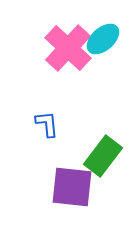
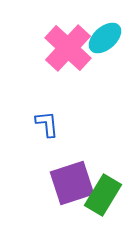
cyan ellipse: moved 2 px right, 1 px up
green rectangle: moved 39 px down; rotated 6 degrees counterclockwise
purple square: moved 4 px up; rotated 24 degrees counterclockwise
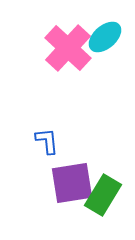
cyan ellipse: moved 1 px up
blue L-shape: moved 17 px down
purple square: rotated 9 degrees clockwise
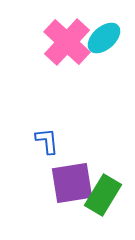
cyan ellipse: moved 1 px left, 1 px down
pink cross: moved 1 px left, 6 px up
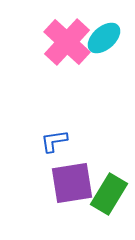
blue L-shape: moved 7 px right; rotated 92 degrees counterclockwise
green rectangle: moved 6 px right, 1 px up
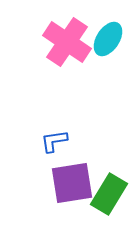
cyan ellipse: moved 4 px right, 1 px down; rotated 16 degrees counterclockwise
pink cross: rotated 9 degrees counterclockwise
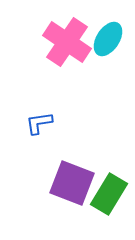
blue L-shape: moved 15 px left, 18 px up
purple square: rotated 30 degrees clockwise
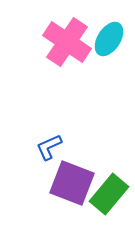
cyan ellipse: moved 1 px right
blue L-shape: moved 10 px right, 24 px down; rotated 16 degrees counterclockwise
green rectangle: rotated 9 degrees clockwise
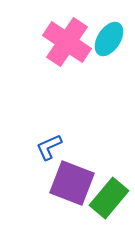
green rectangle: moved 4 px down
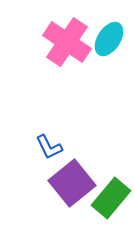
blue L-shape: rotated 92 degrees counterclockwise
purple square: rotated 30 degrees clockwise
green rectangle: moved 2 px right
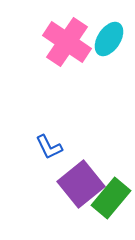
purple square: moved 9 px right, 1 px down
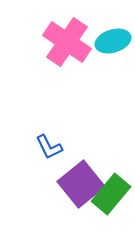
cyan ellipse: moved 4 px right, 2 px down; rotated 40 degrees clockwise
green rectangle: moved 4 px up
